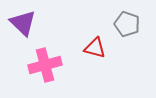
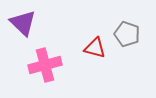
gray pentagon: moved 10 px down
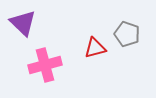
red triangle: rotated 30 degrees counterclockwise
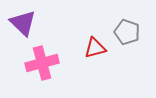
gray pentagon: moved 2 px up
pink cross: moved 3 px left, 2 px up
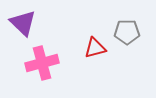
gray pentagon: rotated 20 degrees counterclockwise
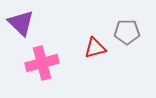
purple triangle: moved 2 px left
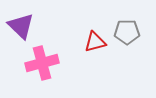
purple triangle: moved 3 px down
red triangle: moved 6 px up
